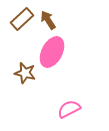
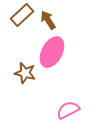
brown rectangle: moved 4 px up
pink semicircle: moved 1 px left, 1 px down
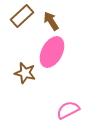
brown rectangle: moved 1 px down
brown arrow: moved 3 px right, 1 px down
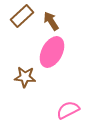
brown star: moved 4 px down; rotated 10 degrees counterclockwise
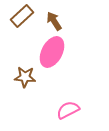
brown arrow: moved 3 px right
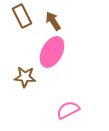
brown rectangle: rotated 75 degrees counterclockwise
brown arrow: moved 1 px left
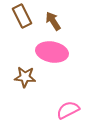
pink ellipse: rotated 72 degrees clockwise
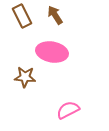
brown arrow: moved 2 px right, 6 px up
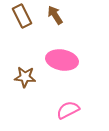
pink ellipse: moved 10 px right, 8 px down
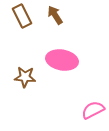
pink semicircle: moved 25 px right
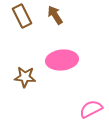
pink ellipse: rotated 16 degrees counterclockwise
pink semicircle: moved 2 px left, 1 px up
